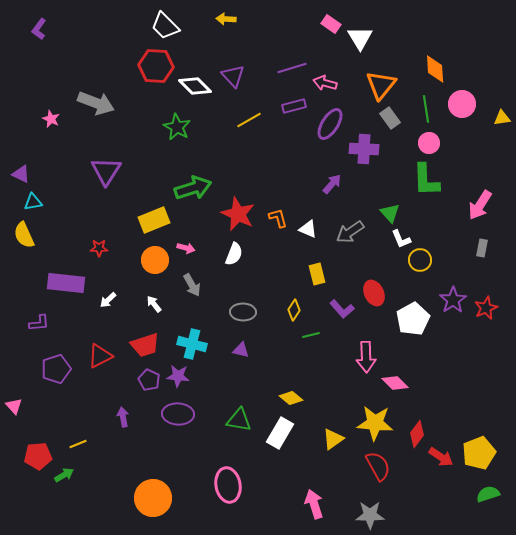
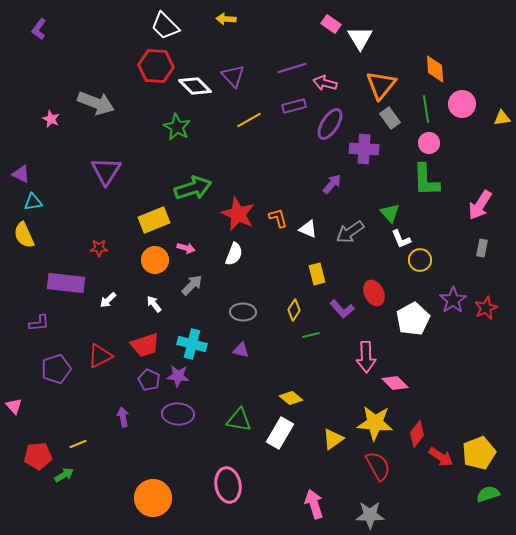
gray arrow at (192, 285): rotated 105 degrees counterclockwise
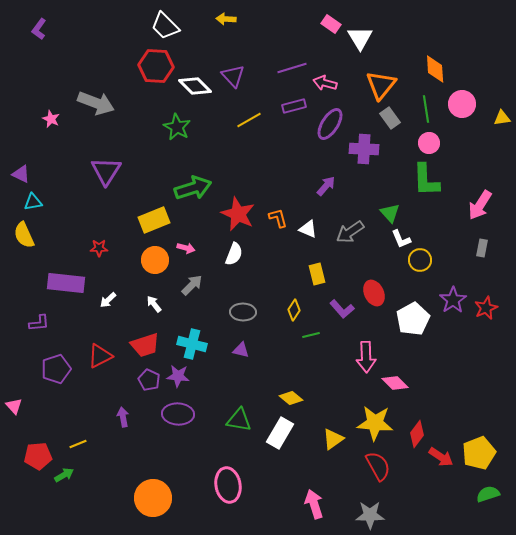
purple arrow at (332, 184): moved 6 px left, 2 px down
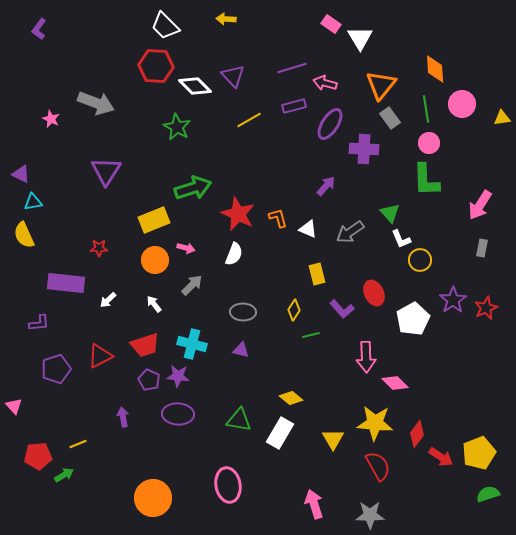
yellow triangle at (333, 439): rotated 25 degrees counterclockwise
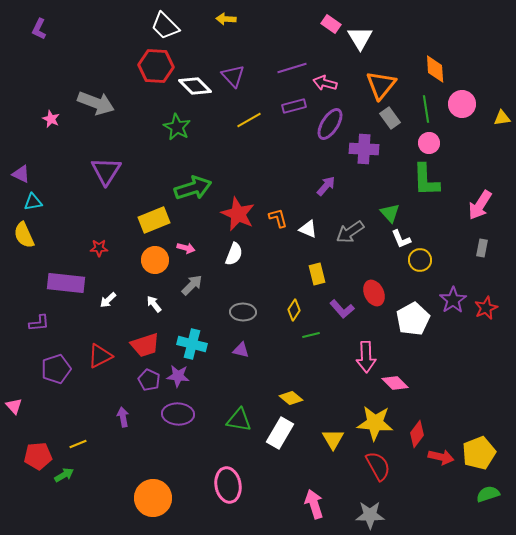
purple L-shape at (39, 29): rotated 10 degrees counterclockwise
red arrow at (441, 457): rotated 20 degrees counterclockwise
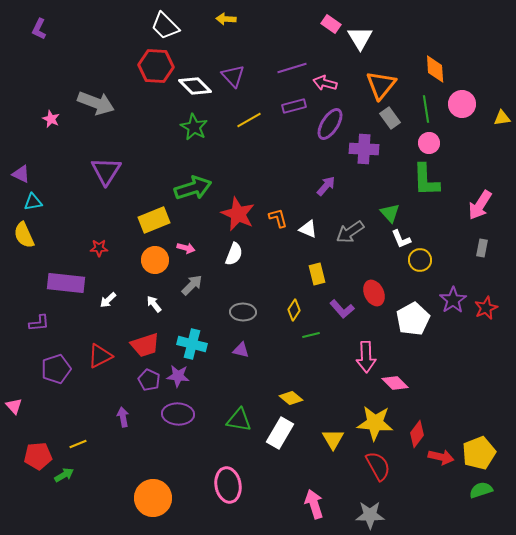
green star at (177, 127): moved 17 px right
green semicircle at (488, 494): moved 7 px left, 4 px up
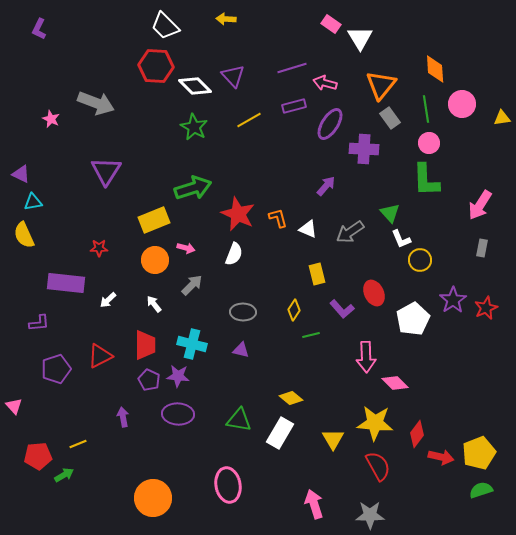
red trapezoid at (145, 345): rotated 72 degrees counterclockwise
